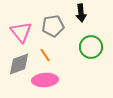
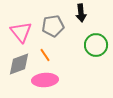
green circle: moved 5 px right, 2 px up
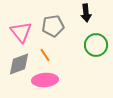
black arrow: moved 5 px right
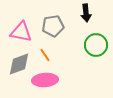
pink triangle: rotated 40 degrees counterclockwise
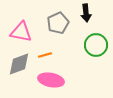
gray pentagon: moved 5 px right, 3 px up; rotated 15 degrees counterclockwise
orange line: rotated 72 degrees counterclockwise
pink ellipse: moved 6 px right; rotated 15 degrees clockwise
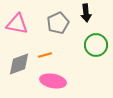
pink triangle: moved 4 px left, 8 px up
pink ellipse: moved 2 px right, 1 px down
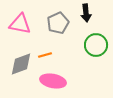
pink triangle: moved 3 px right
gray diamond: moved 2 px right
